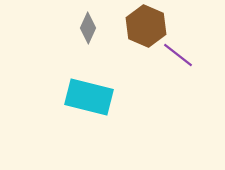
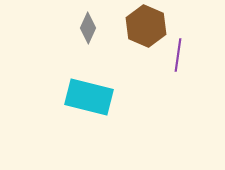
purple line: rotated 60 degrees clockwise
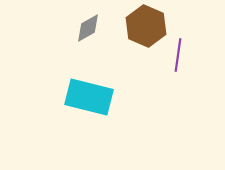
gray diamond: rotated 36 degrees clockwise
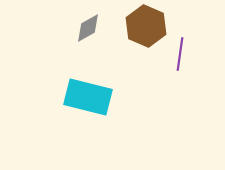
purple line: moved 2 px right, 1 px up
cyan rectangle: moved 1 px left
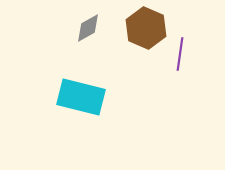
brown hexagon: moved 2 px down
cyan rectangle: moved 7 px left
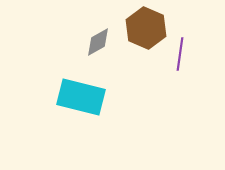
gray diamond: moved 10 px right, 14 px down
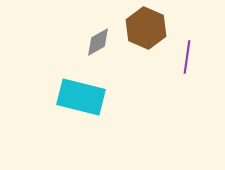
purple line: moved 7 px right, 3 px down
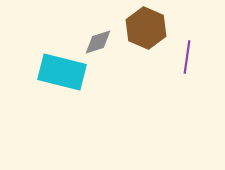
gray diamond: rotated 12 degrees clockwise
cyan rectangle: moved 19 px left, 25 px up
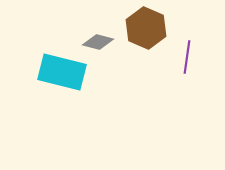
gray diamond: rotated 32 degrees clockwise
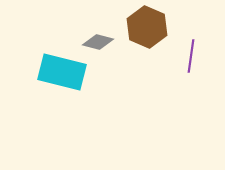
brown hexagon: moved 1 px right, 1 px up
purple line: moved 4 px right, 1 px up
